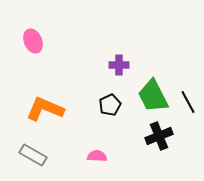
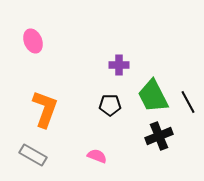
black pentagon: rotated 25 degrees clockwise
orange L-shape: rotated 87 degrees clockwise
pink semicircle: rotated 18 degrees clockwise
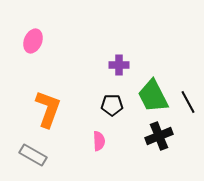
pink ellipse: rotated 45 degrees clockwise
black pentagon: moved 2 px right
orange L-shape: moved 3 px right
pink semicircle: moved 2 px right, 15 px up; rotated 66 degrees clockwise
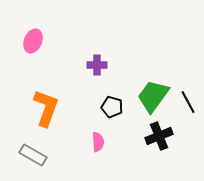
purple cross: moved 22 px left
green trapezoid: rotated 63 degrees clockwise
black pentagon: moved 2 px down; rotated 15 degrees clockwise
orange L-shape: moved 2 px left, 1 px up
pink semicircle: moved 1 px left, 1 px down
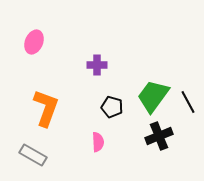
pink ellipse: moved 1 px right, 1 px down
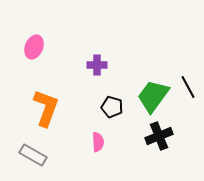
pink ellipse: moved 5 px down
black line: moved 15 px up
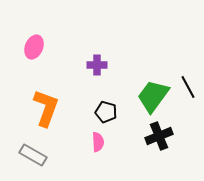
black pentagon: moved 6 px left, 5 px down
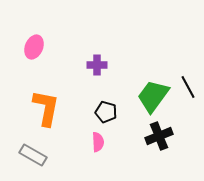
orange L-shape: rotated 9 degrees counterclockwise
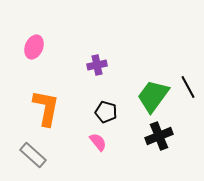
purple cross: rotated 12 degrees counterclockwise
pink semicircle: rotated 36 degrees counterclockwise
gray rectangle: rotated 12 degrees clockwise
